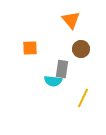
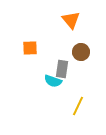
brown circle: moved 3 px down
cyan semicircle: rotated 12 degrees clockwise
yellow line: moved 5 px left, 8 px down
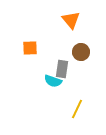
yellow line: moved 1 px left, 3 px down
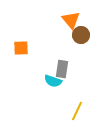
orange square: moved 9 px left
brown circle: moved 17 px up
yellow line: moved 2 px down
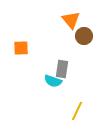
brown circle: moved 3 px right, 1 px down
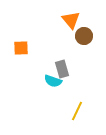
gray rectangle: rotated 24 degrees counterclockwise
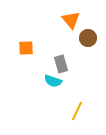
brown circle: moved 4 px right, 2 px down
orange square: moved 5 px right
gray rectangle: moved 1 px left, 5 px up
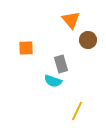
brown circle: moved 2 px down
